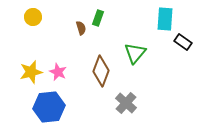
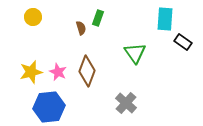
green triangle: rotated 15 degrees counterclockwise
brown diamond: moved 14 px left
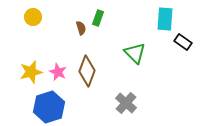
green triangle: rotated 10 degrees counterclockwise
blue hexagon: rotated 12 degrees counterclockwise
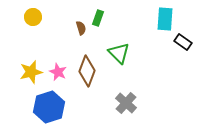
green triangle: moved 16 px left
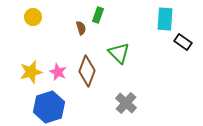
green rectangle: moved 3 px up
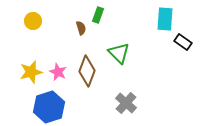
yellow circle: moved 4 px down
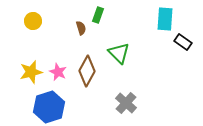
brown diamond: rotated 8 degrees clockwise
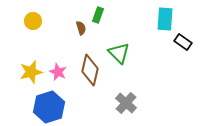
brown diamond: moved 3 px right, 1 px up; rotated 16 degrees counterclockwise
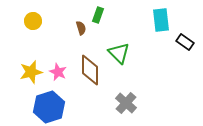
cyan rectangle: moved 4 px left, 1 px down; rotated 10 degrees counterclockwise
black rectangle: moved 2 px right
brown diamond: rotated 12 degrees counterclockwise
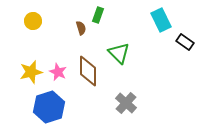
cyan rectangle: rotated 20 degrees counterclockwise
brown diamond: moved 2 px left, 1 px down
